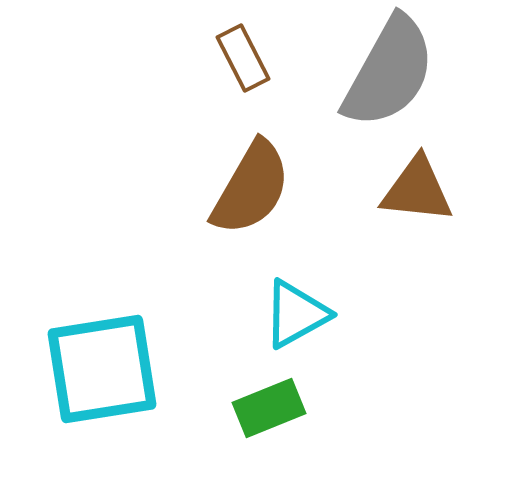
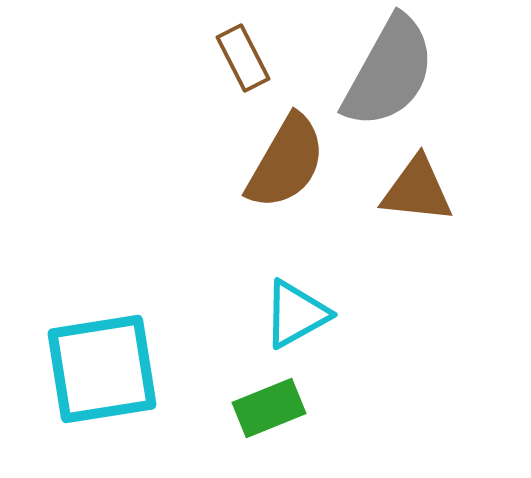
brown semicircle: moved 35 px right, 26 px up
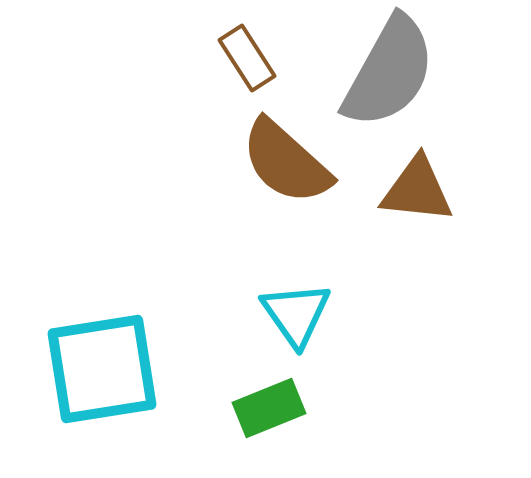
brown rectangle: moved 4 px right; rotated 6 degrees counterclockwise
brown semicircle: rotated 102 degrees clockwise
cyan triangle: rotated 36 degrees counterclockwise
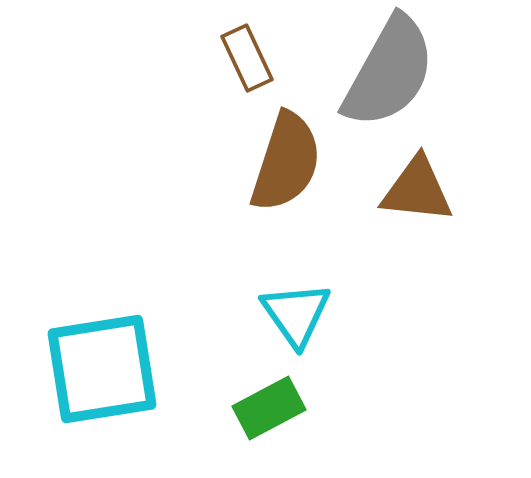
brown rectangle: rotated 8 degrees clockwise
brown semicircle: rotated 114 degrees counterclockwise
green rectangle: rotated 6 degrees counterclockwise
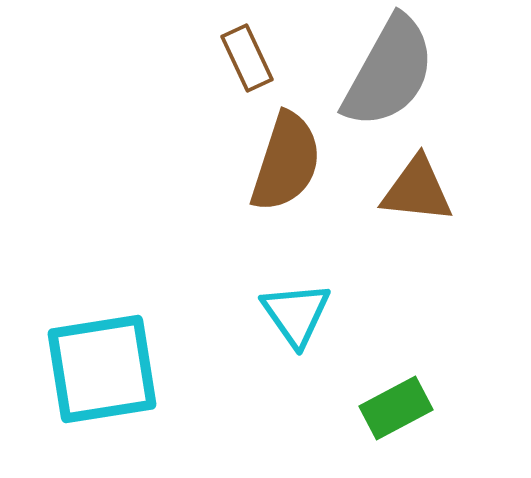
green rectangle: moved 127 px right
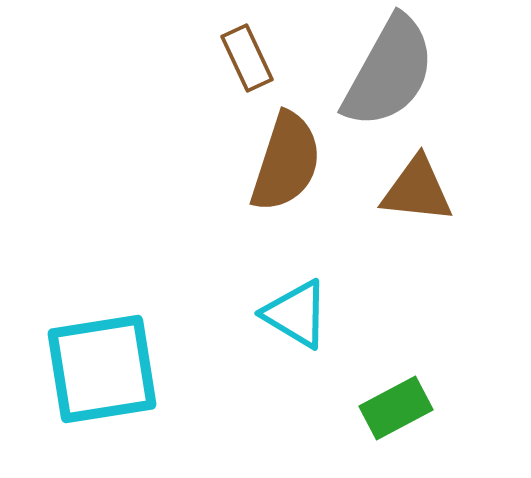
cyan triangle: rotated 24 degrees counterclockwise
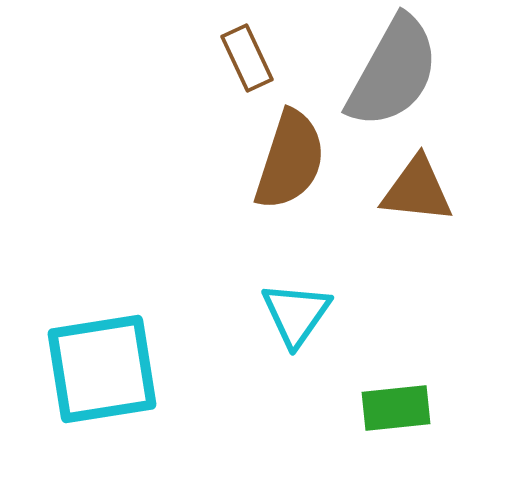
gray semicircle: moved 4 px right
brown semicircle: moved 4 px right, 2 px up
cyan triangle: rotated 34 degrees clockwise
green rectangle: rotated 22 degrees clockwise
